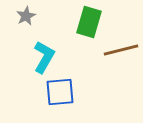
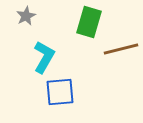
brown line: moved 1 px up
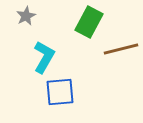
green rectangle: rotated 12 degrees clockwise
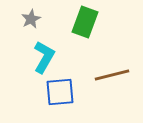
gray star: moved 5 px right, 3 px down
green rectangle: moved 4 px left; rotated 8 degrees counterclockwise
brown line: moved 9 px left, 26 px down
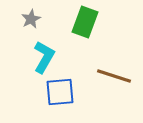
brown line: moved 2 px right, 1 px down; rotated 32 degrees clockwise
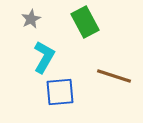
green rectangle: rotated 48 degrees counterclockwise
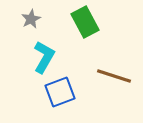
blue square: rotated 16 degrees counterclockwise
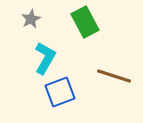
cyan L-shape: moved 1 px right, 1 px down
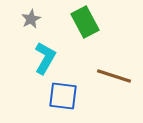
blue square: moved 3 px right, 4 px down; rotated 28 degrees clockwise
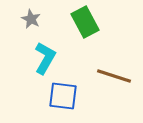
gray star: rotated 18 degrees counterclockwise
